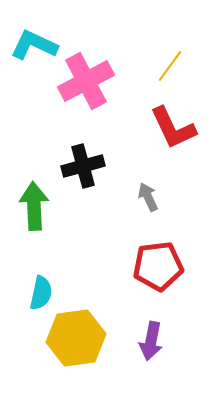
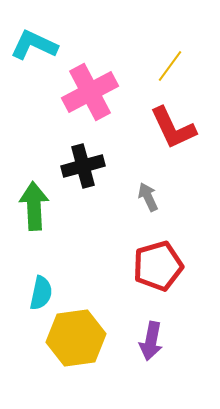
pink cross: moved 4 px right, 11 px down
red pentagon: rotated 9 degrees counterclockwise
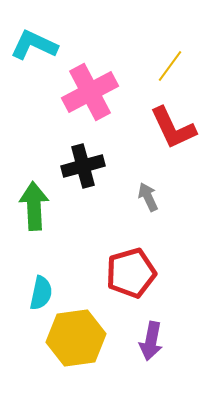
red pentagon: moved 27 px left, 7 px down
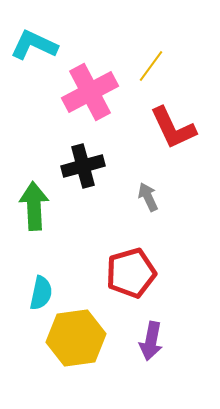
yellow line: moved 19 px left
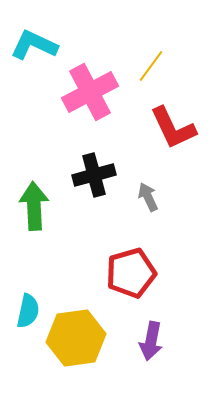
black cross: moved 11 px right, 9 px down
cyan semicircle: moved 13 px left, 18 px down
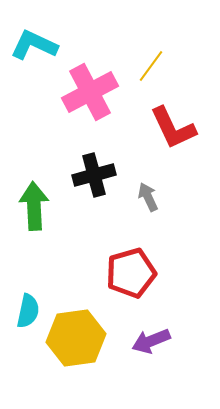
purple arrow: rotated 57 degrees clockwise
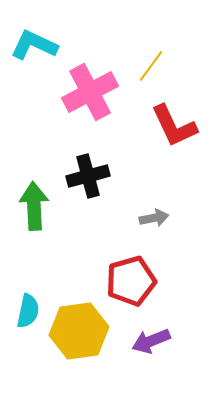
red L-shape: moved 1 px right, 2 px up
black cross: moved 6 px left, 1 px down
gray arrow: moved 6 px right, 21 px down; rotated 104 degrees clockwise
red pentagon: moved 8 px down
yellow hexagon: moved 3 px right, 7 px up
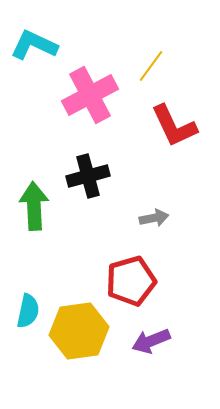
pink cross: moved 3 px down
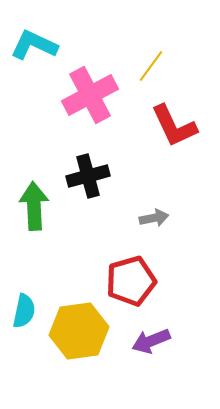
cyan semicircle: moved 4 px left
